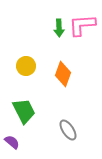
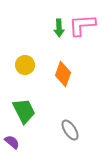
yellow circle: moved 1 px left, 1 px up
gray ellipse: moved 2 px right
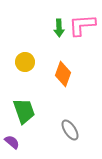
yellow circle: moved 3 px up
green trapezoid: rotated 8 degrees clockwise
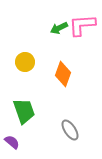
green arrow: rotated 66 degrees clockwise
